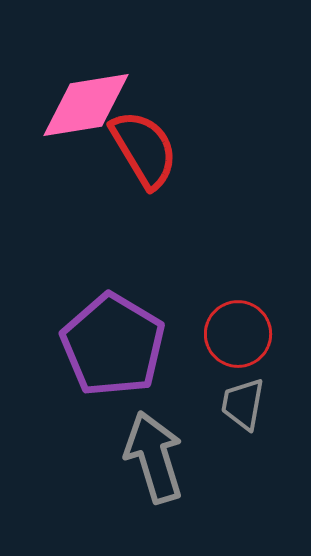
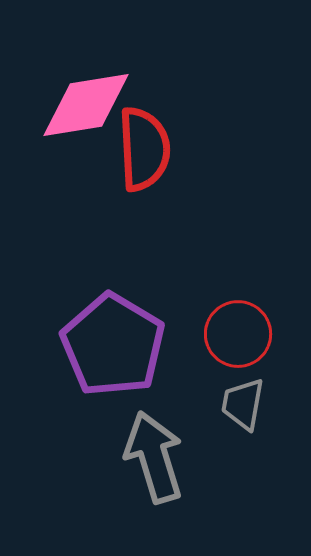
red semicircle: rotated 28 degrees clockwise
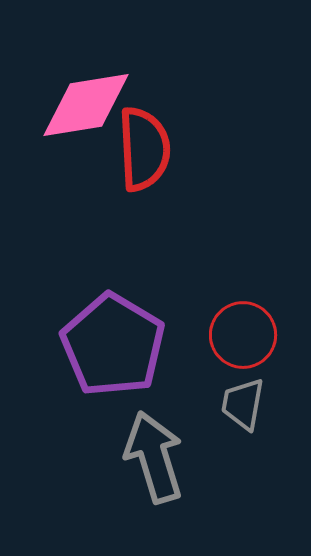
red circle: moved 5 px right, 1 px down
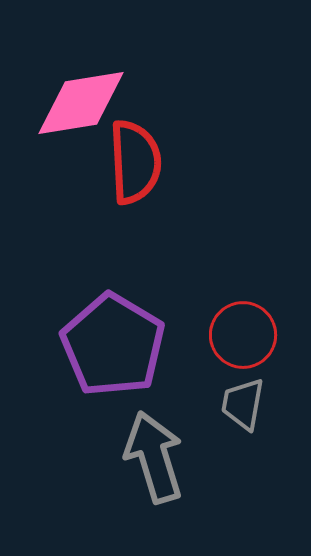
pink diamond: moved 5 px left, 2 px up
red semicircle: moved 9 px left, 13 px down
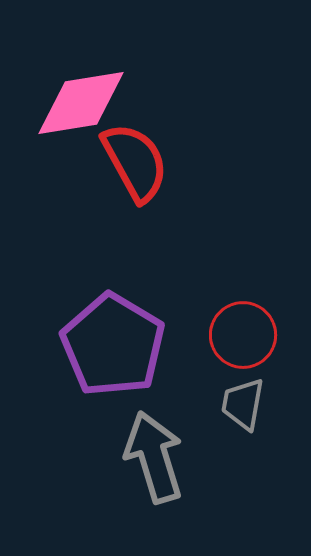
red semicircle: rotated 26 degrees counterclockwise
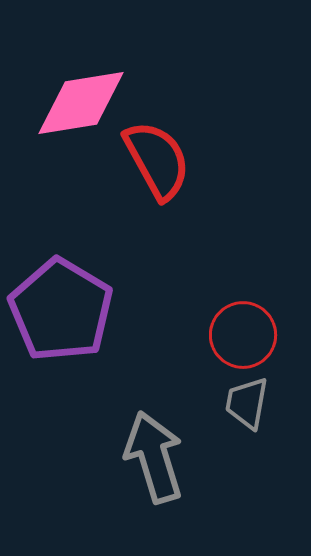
red semicircle: moved 22 px right, 2 px up
purple pentagon: moved 52 px left, 35 px up
gray trapezoid: moved 4 px right, 1 px up
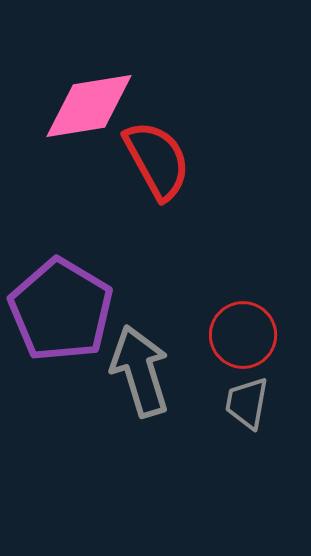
pink diamond: moved 8 px right, 3 px down
gray arrow: moved 14 px left, 86 px up
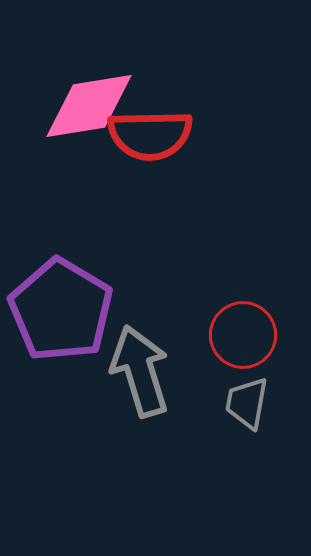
red semicircle: moved 7 px left, 25 px up; rotated 118 degrees clockwise
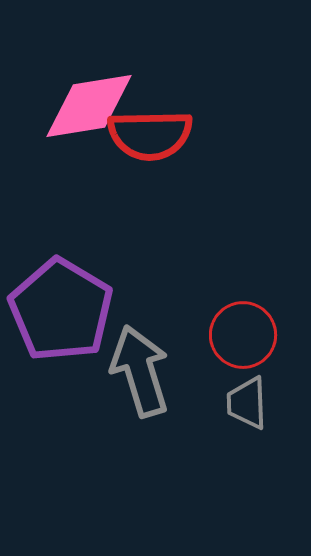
gray trapezoid: rotated 12 degrees counterclockwise
